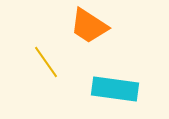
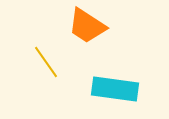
orange trapezoid: moved 2 px left
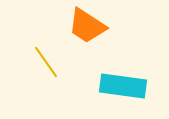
cyan rectangle: moved 8 px right, 3 px up
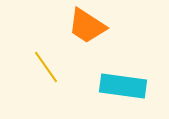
yellow line: moved 5 px down
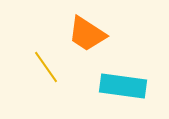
orange trapezoid: moved 8 px down
